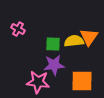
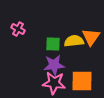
orange triangle: moved 2 px right
pink star: moved 16 px right, 1 px down
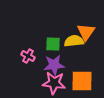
pink cross: moved 10 px right, 27 px down
orange triangle: moved 5 px left, 5 px up
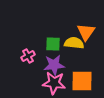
yellow semicircle: moved 2 px down; rotated 12 degrees clockwise
pink cross: rotated 32 degrees clockwise
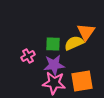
yellow semicircle: rotated 30 degrees counterclockwise
orange square: rotated 10 degrees counterclockwise
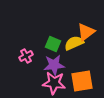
orange triangle: rotated 18 degrees clockwise
green square: rotated 21 degrees clockwise
pink cross: moved 2 px left
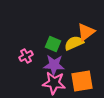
purple star: rotated 10 degrees clockwise
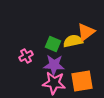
yellow semicircle: moved 1 px left, 2 px up; rotated 12 degrees clockwise
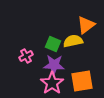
orange triangle: moved 7 px up
pink star: moved 2 px left; rotated 30 degrees clockwise
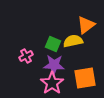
orange square: moved 3 px right, 3 px up
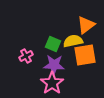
orange square: moved 23 px up
